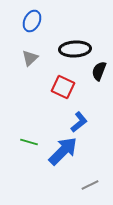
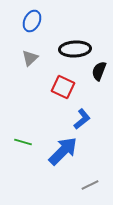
blue L-shape: moved 3 px right, 3 px up
green line: moved 6 px left
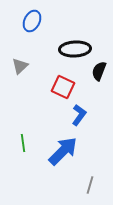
gray triangle: moved 10 px left, 8 px down
blue L-shape: moved 3 px left, 4 px up; rotated 15 degrees counterclockwise
green line: moved 1 px down; rotated 66 degrees clockwise
gray line: rotated 48 degrees counterclockwise
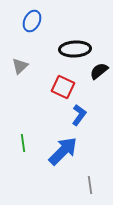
black semicircle: rotated 30 degrees clockwise
gray line: rotated 24 degrees counterclockwise
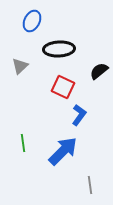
black ellipse: moved 16 px left
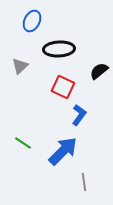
green line: rotated 48 degrees counterclockwise
gray line: moved 6 px left, 3 px up
